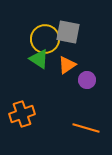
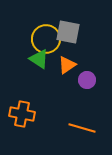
yellow circle: moved 1 px right
orange cross: rotated 30 degrees clockwise
orange line: moved 4 px left
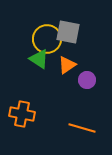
yellow circle: moved 1 px right
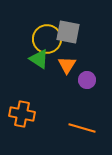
orange triangle: rotated 24 degrees counterclockwise
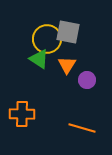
orange cross: rotated 10 degrees counterclockwise
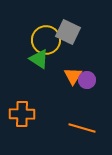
gray square: rotated 15 degrees clockwise
yellow circle: moved 1 px left, 1 px down
orange triangle: moved 6 px right, 11 px down
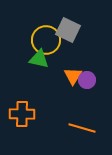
gray square: moved 2 px up
green triangle: rotated 20 degrees counterclockwise
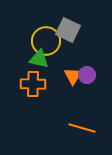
yellow circle: moved 1 px down
purple circle: moved 5 px up
orange cross: moved 11 px right, 30 px up
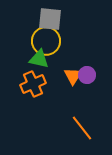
gray square: moved 18 px left, 11 px up; rotated 20 degrees counterclockwise
orange cross: rotated 25 degrees counterclockwise
orange line: rotated 36 degrees clockwise
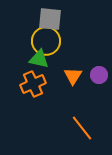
purple circle: moved 12 px right
